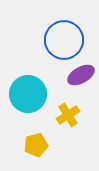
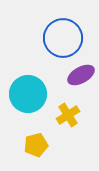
blue circle: moved 1 px left, 2 px up
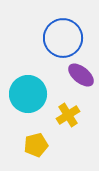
purple ellipse: rotated 68 degrees clockwise
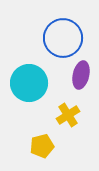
purple ellipse: rotated 64 degrees clockwise
cyan circle: moved 1 px right, 11 px up
yellow pentagon: moved 6 px right, 1 px down
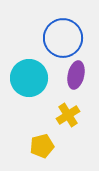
purple ellipse: moved 5 px left
cyan circle: moved 5 px up
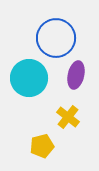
blue circle: moved 7 px left
yellow cross: moved 2 px down; rotated 20 degrees counterclockwise
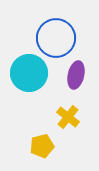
cyan circle: moved 5 px up
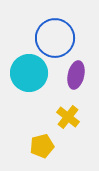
blue circle: moved 1 px left
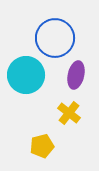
cyan circle: moved 3 px left, 2 px down
yellow cross: moved 1 px right, 4 px up
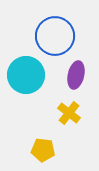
blue circle: moved 2 px up
yellow pentagon: moved 1 px right, 4 px down; rotated 20 degrees clockwise
